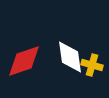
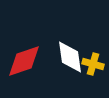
yellow cross: moved 1 px right, 1 px up
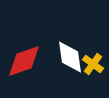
yellow cross: rotated 20 degrees clockwise
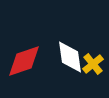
yellow cross: rotated 15 degrees clockwise
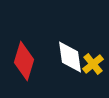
red diamond: rotated 54 degrees counterclockwise
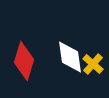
yellow cross: rotated 10 degrees counterclockwise
